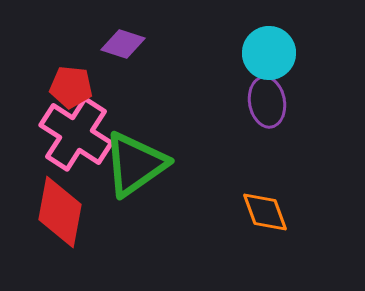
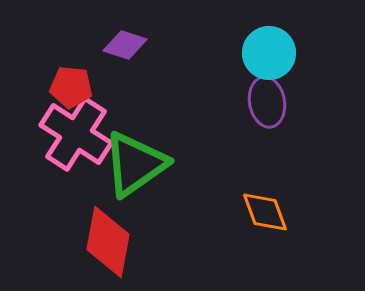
purple diamond: moved 2 px right, 1 px down
red diamond: moved 48 px right, 30 px down
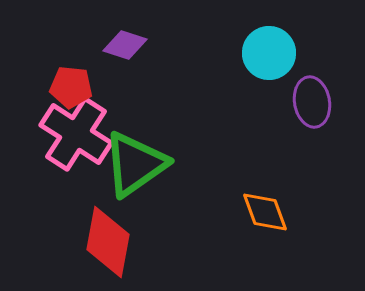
purple ellipse: moved 45 px right
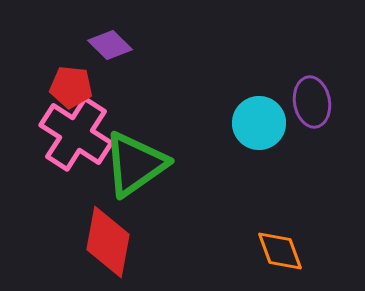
purple diamond: moved 15 px left; rotated 27 degrees clockwise
cyan circle: moved 10 px left, 70 px down
orange diamond: moved 15 px right, 39 px down
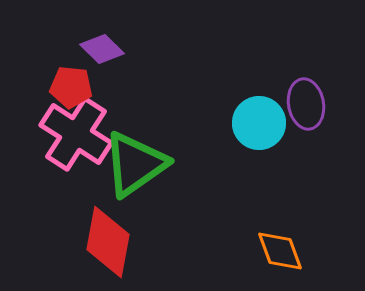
purple diamond: moved 8 px left, 4 px down
purple ellipse: moved 6 px left, 2 px down
